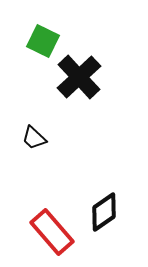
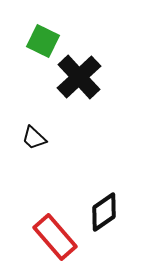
red rectangle: moved 3 px right, 5 px down
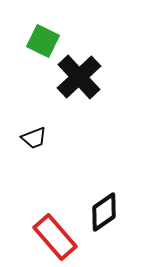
black trapezoid: rotated 64 degrees counterclockwise
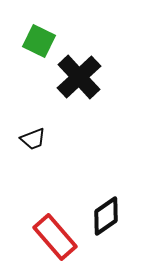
green square: moved 4 px left
black trapezoid: moved 1 px left, 1 px down
black diamond: moved 2 px right, 4 px down
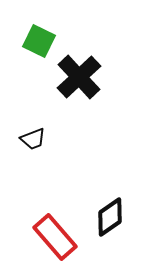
black diamond: moved 4 px right, 1 px down
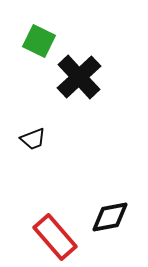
black diamond: rotated 24 degrees clockwise
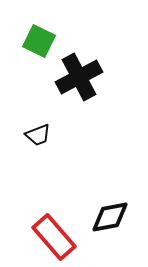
black cross: rotated 15 degrees clockwise
black trapezoid: moved 5 px right, 4 px up
red rectangle: moved 1 px left
